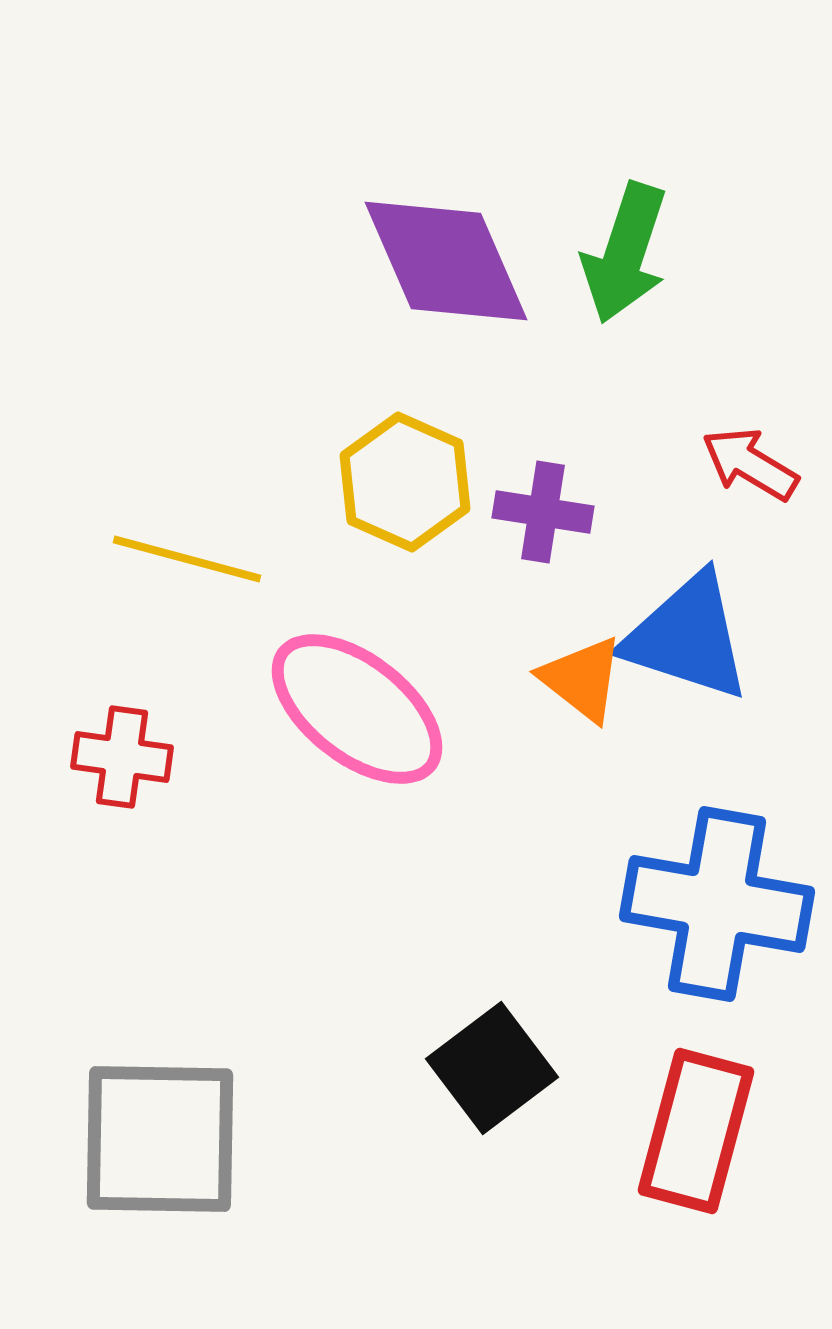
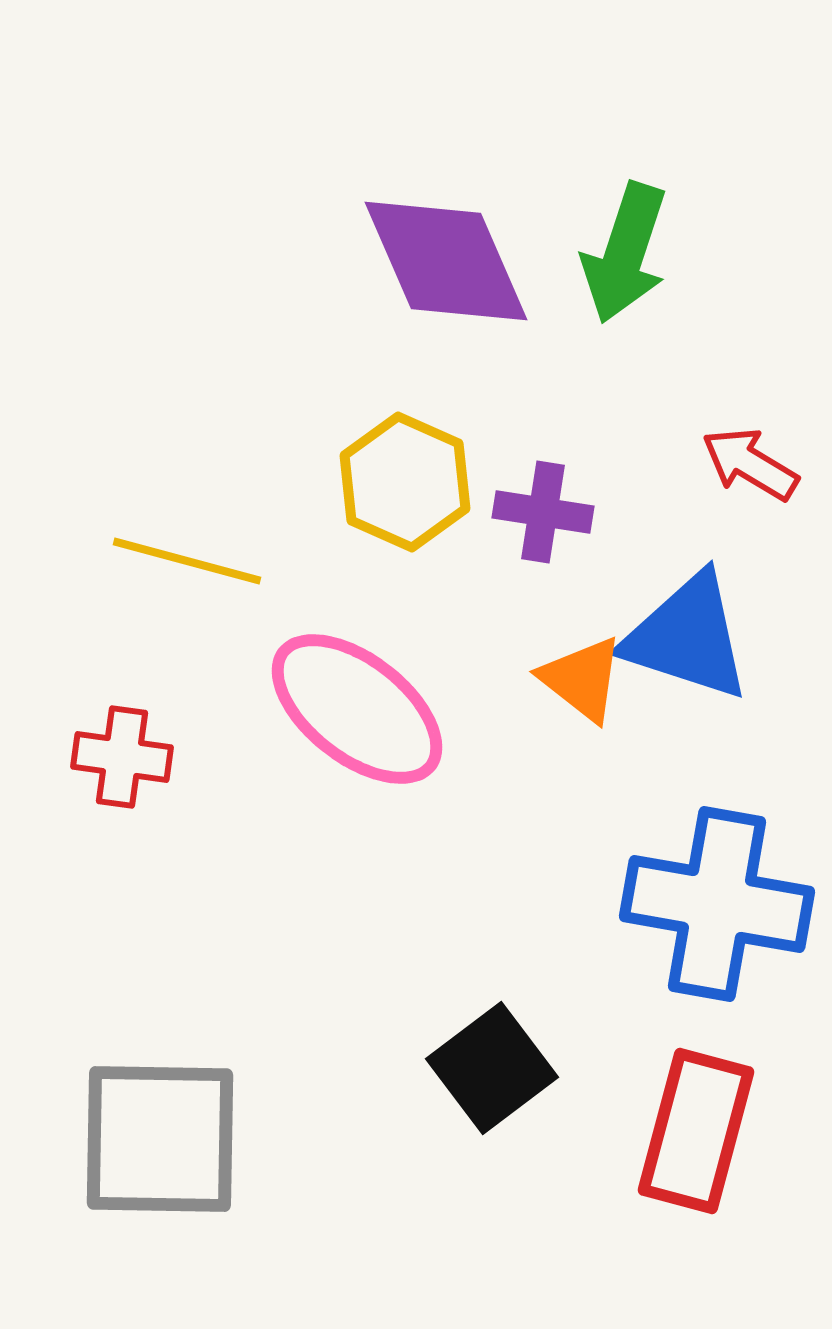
yellow line: moved 2 px down
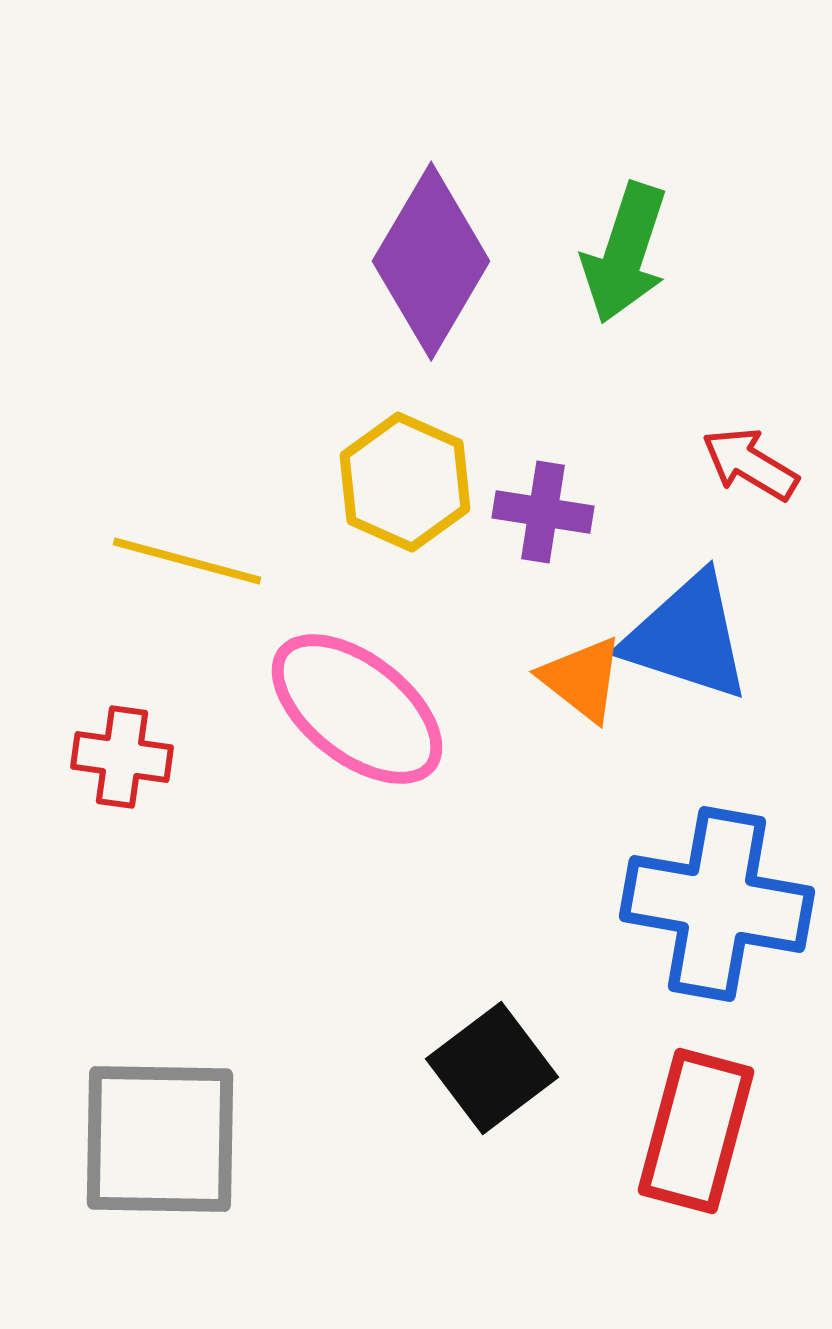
purple diamond: moved 15 px left; rotated 54 degrees clockwise
